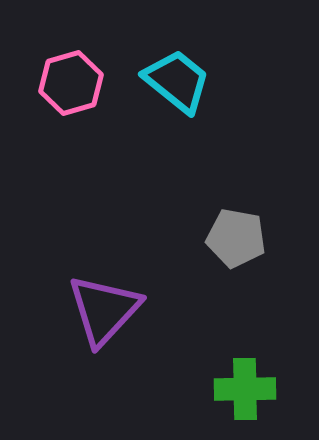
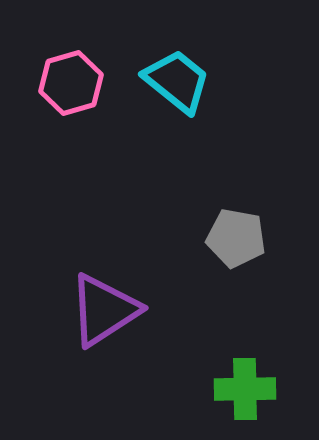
purple triangle: rotated 14 degrees clockwise
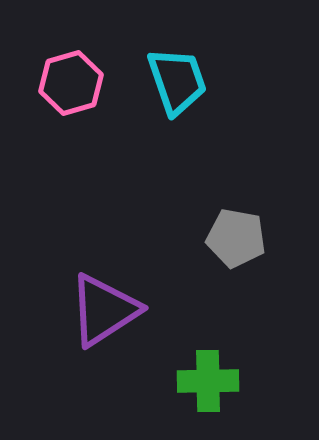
cyan trapezoid: rotated 32 degrees clockwise
green cross: moved 37 px left, 8 px up
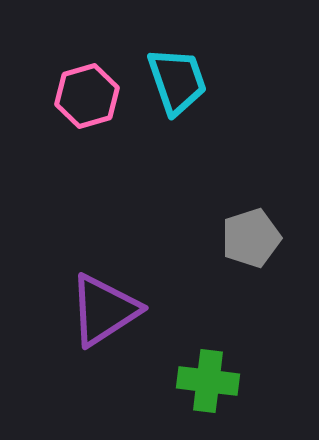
pink hexagon: moved 16 px right, 13 px down
gray pentagon: moved 15 px right; rotated 28 degrees counterclockwise
green cross: rotated 8 degrees clockwise
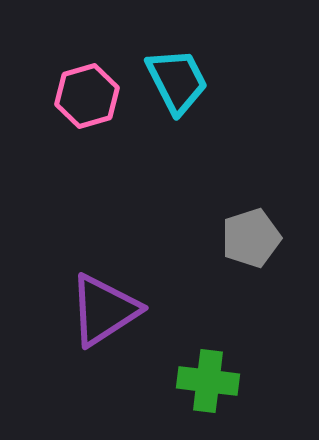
cyan trapezoid: rotated 8 degrees counterclockwise
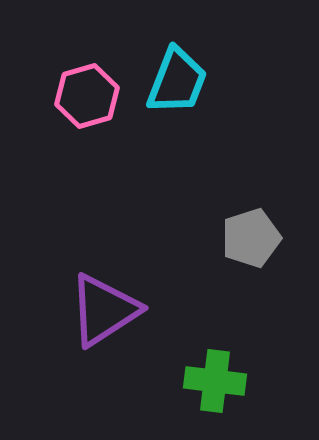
cyan trapezoid: rotated 48 degrees clockwise
green cross: moved 7 px right
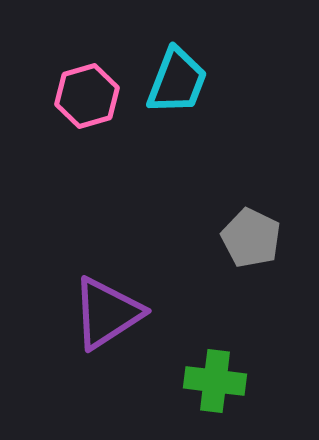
gray pentagon: rotated 28 degrees counterclockwise
purple triangle: moved 3 px right, 3 px down
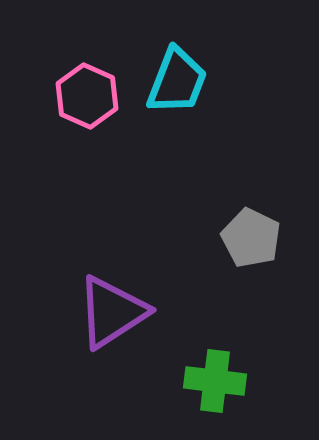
pink hexagon: rotated 20 degrees counterclockwise
purple triangle: moved 5 px right, 1 px up
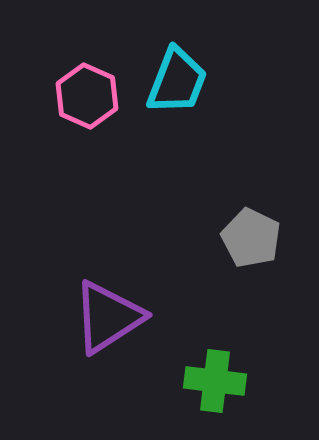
purple triangle: moved 4 px left, 5 px down
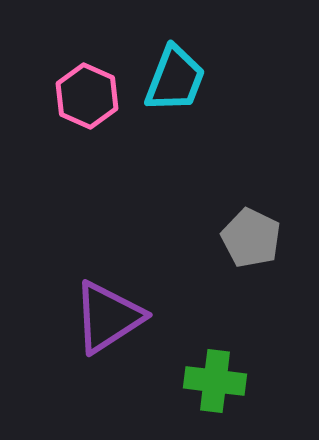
cyan trapezoid: moved 2 px left, 2 px up
